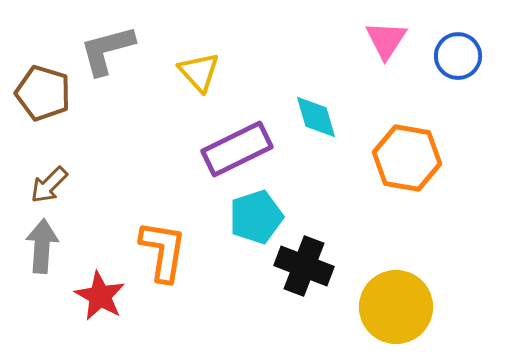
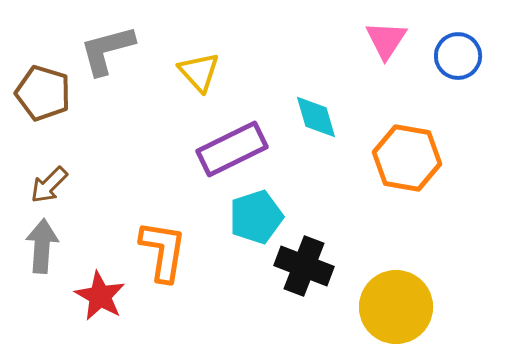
purple rectangle: moved 5 px left
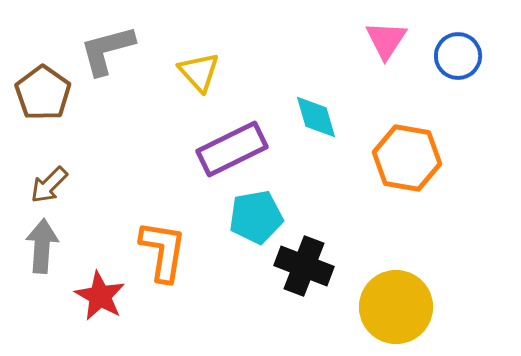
brown pentagon: rotated 18 degrees clockwise
cyan pentagon: rotated 8 degrees clockwise
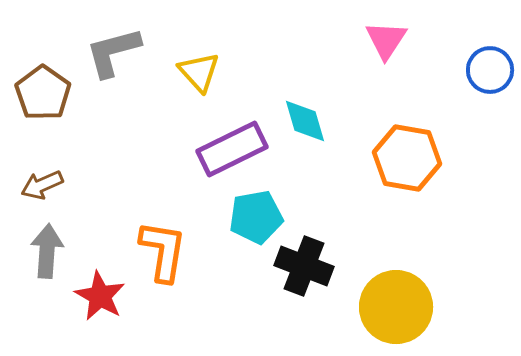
gray L-shape: moved 6 px right, 2 px down
blue circle: moved 32 px right, 14 px down
cyan diamond: moved 11 px left, 4 px down
brown arrow: moved 7 px left; rotated 21 degrees clockwise
gray arrow: moved 5 px right, 5 px down
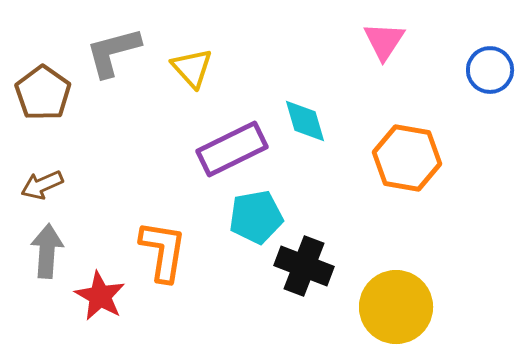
pink triangle: moved 2 px left, 1 px down
yellow triangle: moved 7 px left, 4 px up
